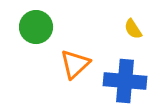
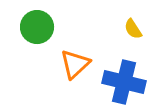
green circle: moved 1 px right
blue cross: moved 1 px left, 1 px down; rotated 9 degrees clockwise
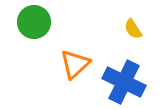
green circle: moved 3 px left, 5 px up
blue cross: rotated 12 degrees clockwise
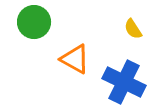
orange triangle: moved 5 px up; rotated 48 degrees counterclockwise
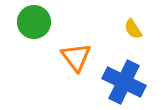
orange triangle: moved 1 px right, 2 px up; rotated 24 degrees clockwise
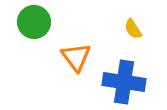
blue cross: rotated 18 degrees counterclockwise
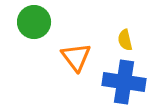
yellow semicircle: moved 8 px left, 11 px down; rotated 20 degrees clockwise
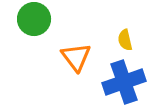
green circle: moved 3 px up
blue cross: rotated 27 degrees counterclockwise
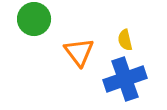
orange triangle: moved 3 px right, 5 px up
blue cross: moved 1 px right, 3 px up
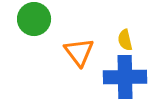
blue cross: moved 2 px up; rotated 18 degrees clockwise
